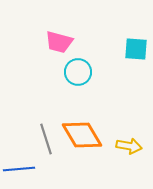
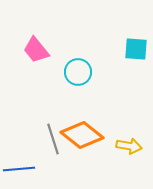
pink trapezoid: moved 23 px left, 8 px down; rotated 36 degrees clockwise
orange diamond: rotated 21 degrees counterclockwise
gray line: moved 7 px right
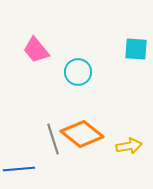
orange diamond: moved 1 px up
yellow arrow: rotated 20 degrees counterclockwise
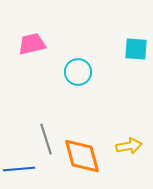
pink trapezoid: moved 4 px left, 6 px up; rotated 116 degrees clockwise
orange diamond: moved 22 px down; rotated 36 degrees clockwise
gray line: moved 7 px left
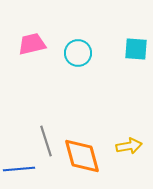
cyan circle: moved 19 px up
gray line: moved 2 px down
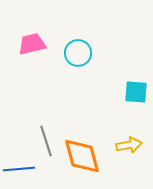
cyan square: moved 43 px down
yellow arrow: moved 1 px up
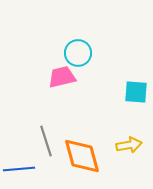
pink trapezoid: moved 30 px right, 33 px down
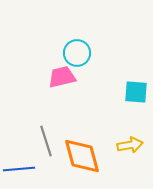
cyan circle: moved 1 px left
yellow arrow: moved 1 px right
